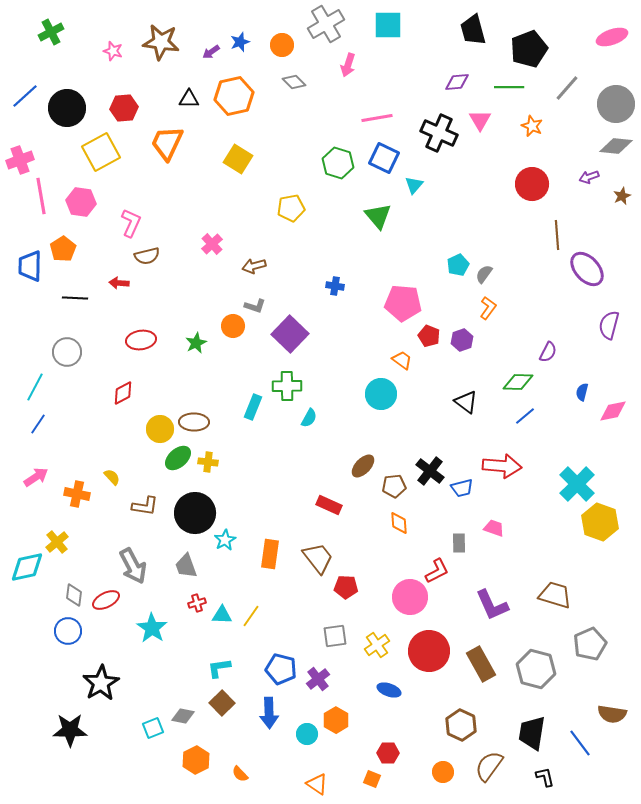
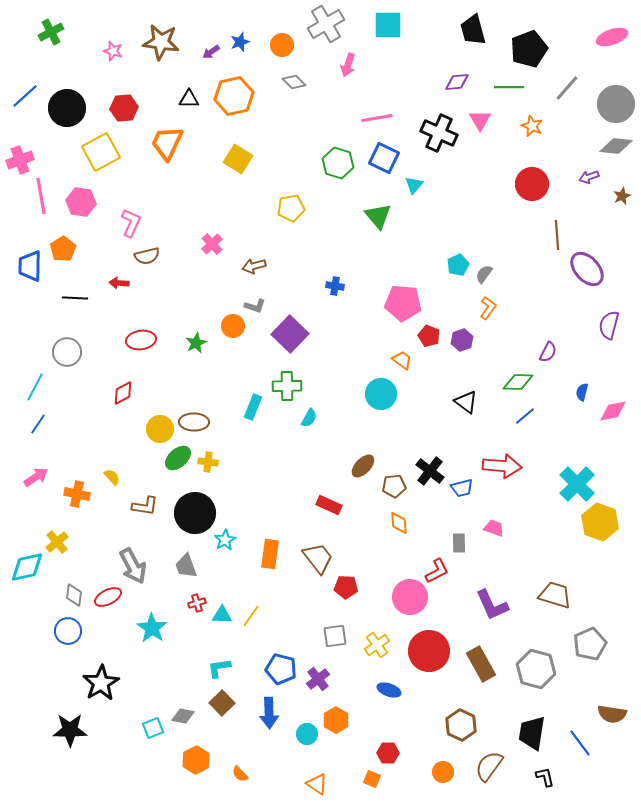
red ellipse at (106, 600): moved 2 px right, 3 px up
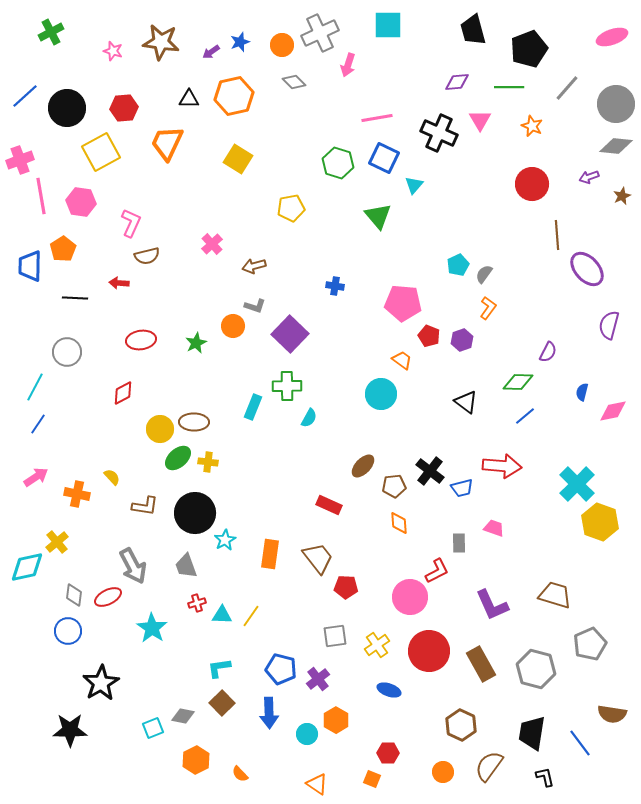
gray cross at (326, 24): moved 6 px left, 9 px down; rotated 6 degrees clockwise
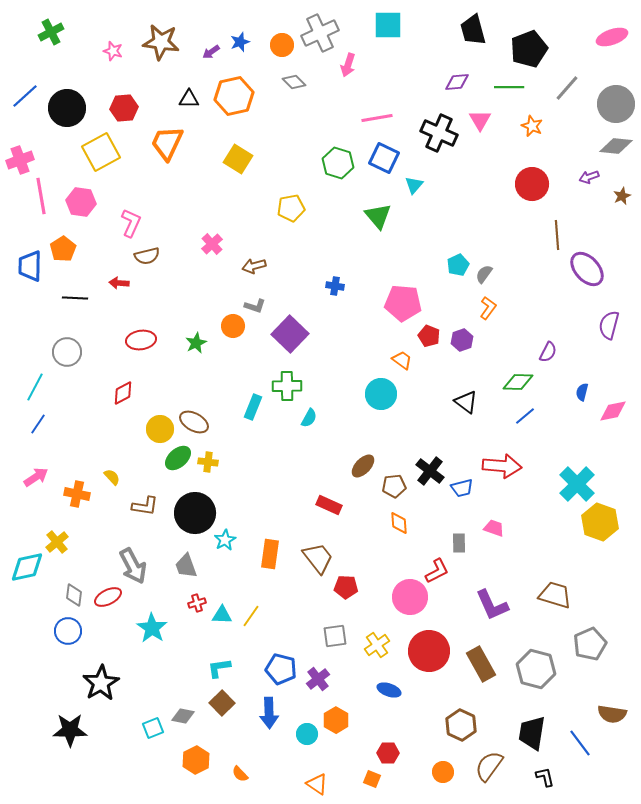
brown ellipse at (194, 422): rotated 28 degrees clockwise
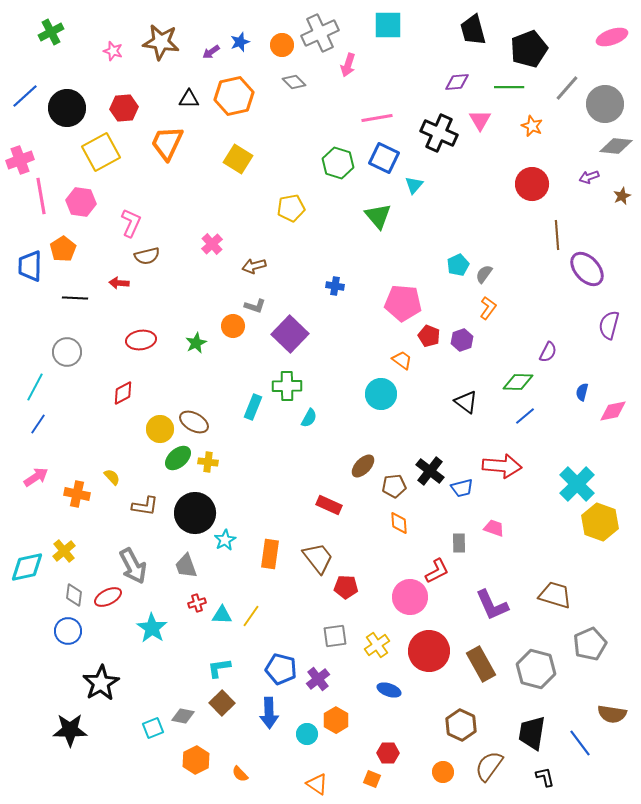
gray circle at (616, 104): moved 11 px left
yellow cross at (57, 542): moved 7 px right, 9 px down
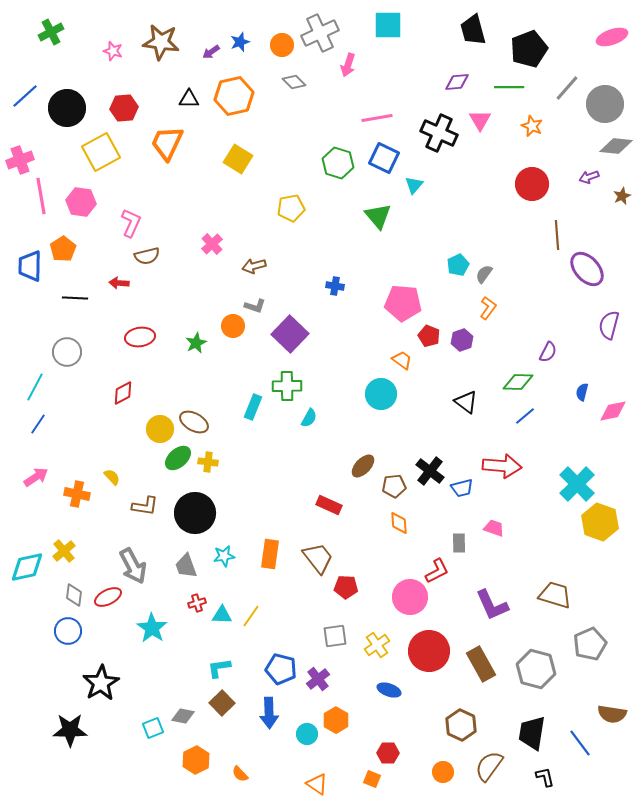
red ellipse at (141, 340): moved 1 px left, 3 px up
cyan star at (225, 540): moved 1 px left, 16 px down; rotated 20 degrees clockwise
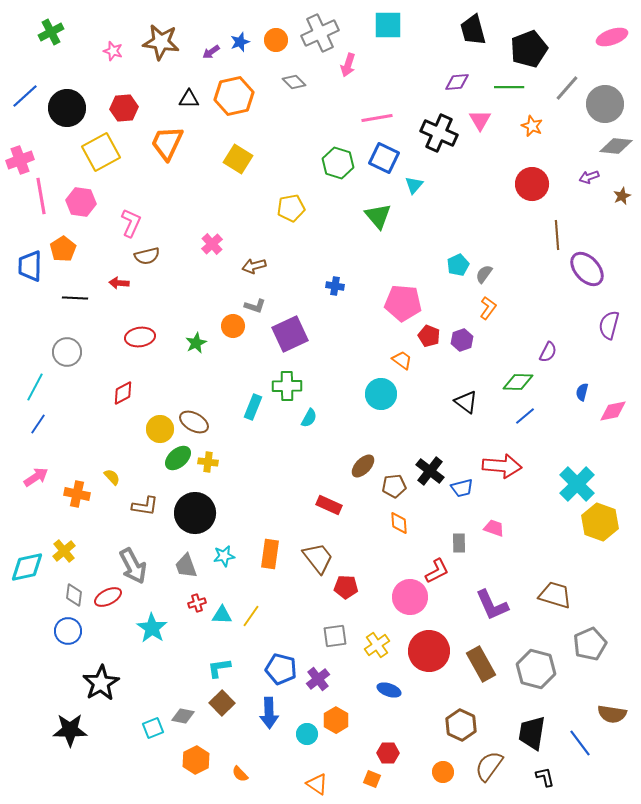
orange circle at (282, 45): moved 6 px left, 5 px up
purple square at (290, 334): rotated 21 degrees clockwise
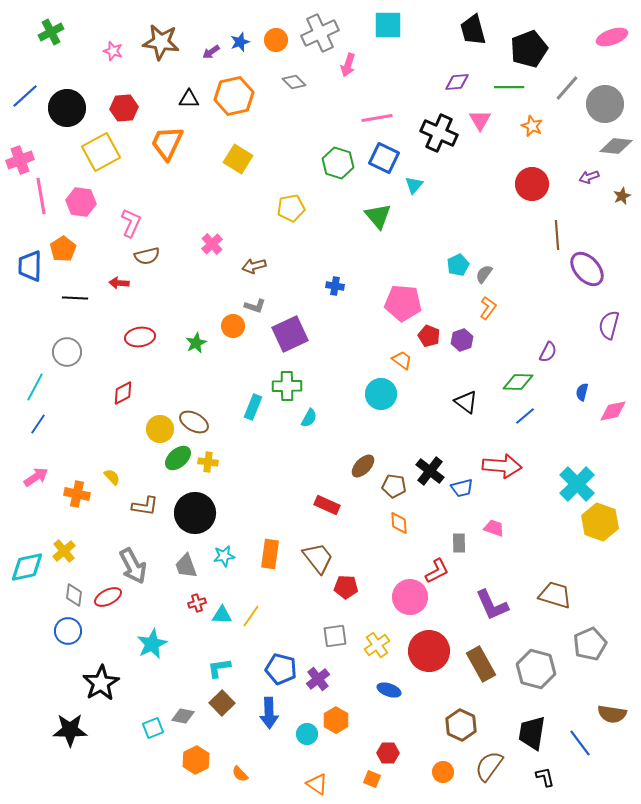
brown pentagon at (394, 486): rotated 15 degrees clockwise
red rectangle at (329, 505): moved 2 px left
cyan star at (152, 628): moved 16 px down; rotated 12 degrees clockwise
